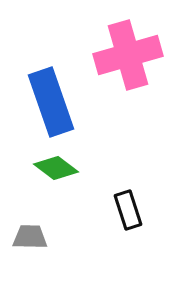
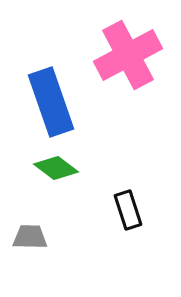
pink cross: rotated 12 degrees counterclockwise
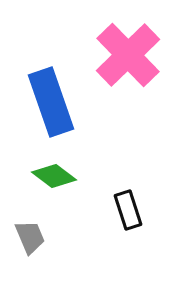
pink cross: rotated 16 degrees counterclockwise
green diamond: moved 2 px left, 8 px down
gray trapezoid: rotated 66 degrees clockwise
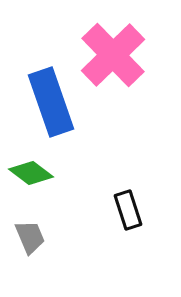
pink cross: moved 15 px left
green diamond: moved 23 px left, 3 px up
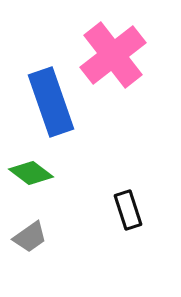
pink cross: rotated 6 degrees clockwise
gray trapezoid: rotated 78 degrees clockwise
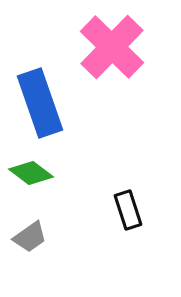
pink cross: moved 1 px left, 8 px up; rotated 8 degrees counterclockwise
blue rectangle: moved 11 px left, 1 px down
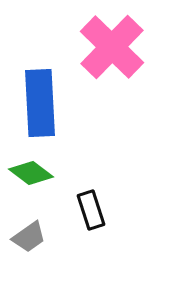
blue rectangle: rotated 16 degrees clockwise
black rectangle: moved 37 px left
gray trapezoid: moved 1 px left
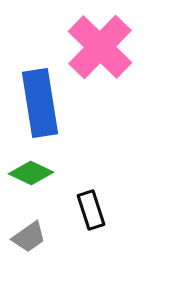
pink cross: moved 12 px left
blue rectangle: rotated 6 degrees counterclockwise
green diamond: rotated 12 degrees counterclockwise
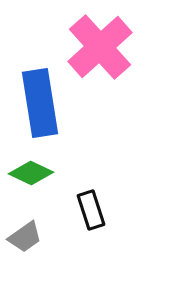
pink cross: rotated 4 degrees clockwise
gray trapezoid: moved 4 px left
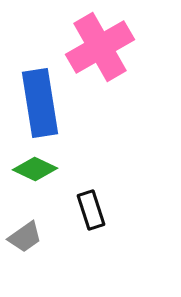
pink cross: rotated 12 degrees clockwise
green diamond: moved 4 px right, 4 px up
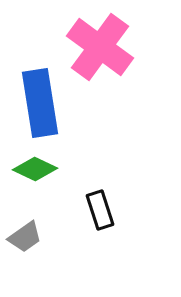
pink cross: rotated 24 degrees counterclockwise
black rectangle: moved 9 px right
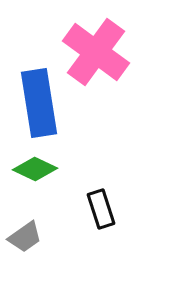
pink cross: moved 4 px left, 5 px down
blue rectangle: moved 1 px left
black rectangle: moved 1 px right, 1 px up
